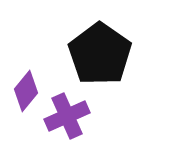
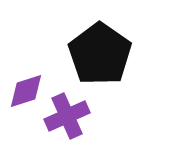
purple diamond: rotated 33 degrees clockwise
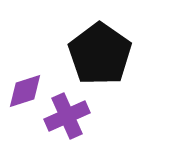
purple diamond: moved 1 px left
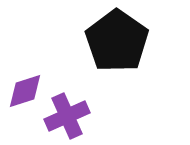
black pentagon: moved 17 px right, 13 px up
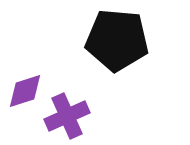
black pentagon: moved 1 px up; rotated 30 degrees counterclockwise
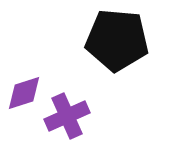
purple diamond: moved 1 px left, 2 px down
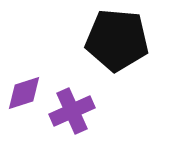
purple cross: moved 5 px right, 5 px up
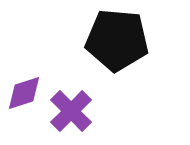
purple cross: moved 1 px left; rotated 21 degrees counterclockwise
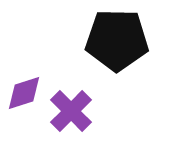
black pentagon: rotated 4 degrees counterclockwise
